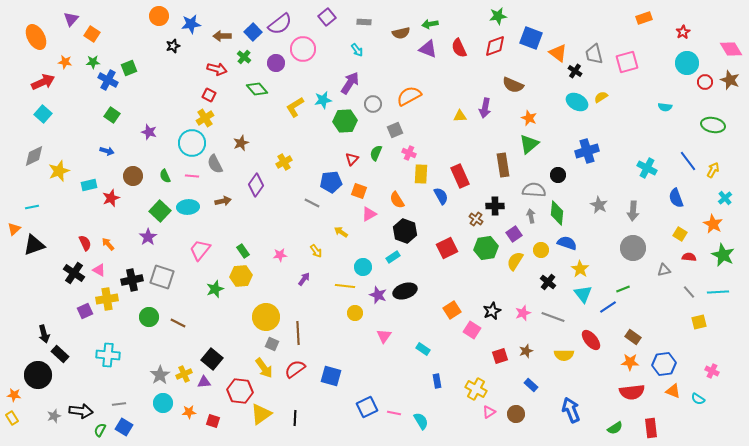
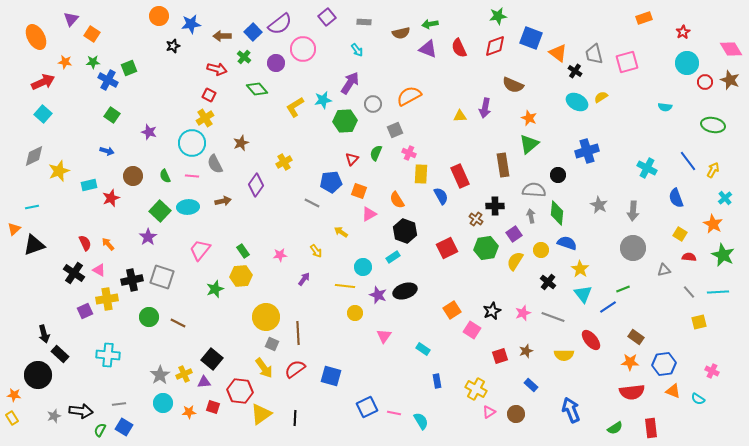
brown rectangle at (633, 337): moved 3 px right
red square at (213, 421): moved 14 px up
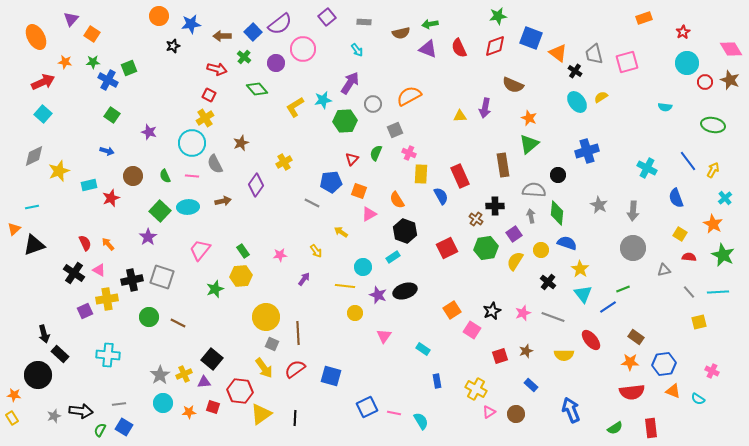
cyan ellipse at (577, 102): rotated 25 degrees clockwise
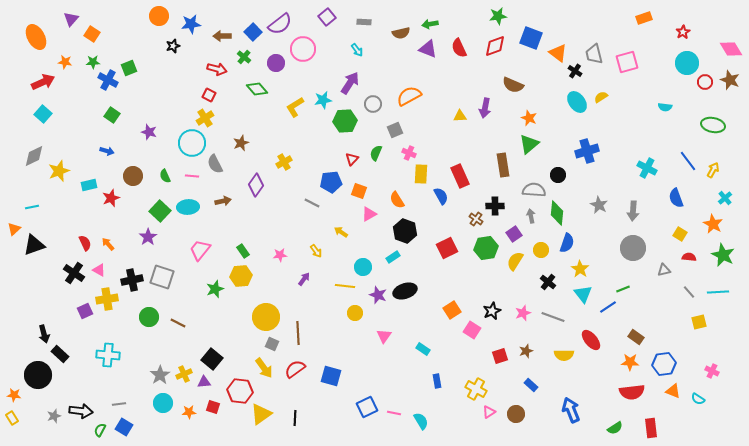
blue semicircle at (567, 243): rotated 90 degrees clockwise
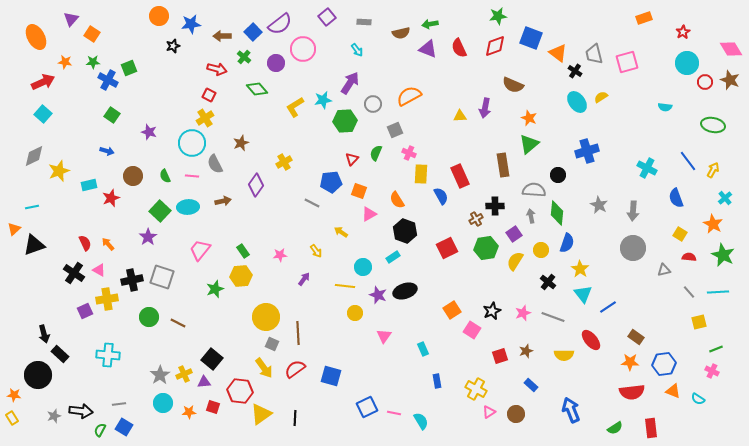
brown cross at (476, 219): rotated 24 degrees clockwise
green line at (623, 289): moved 93 px right, 60 px down
cyan rectangle at (423, 349): rotated 32 degrees clockwise
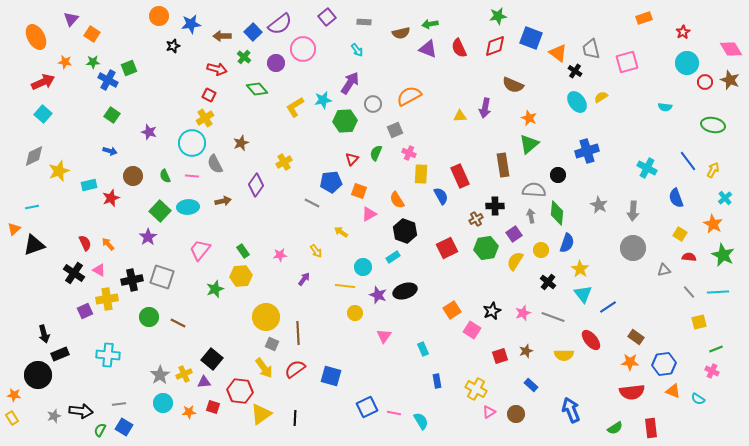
gray trapezoid at (594, 54): moved 3 px left, 5 px up
blue arrow at (107, 151): moved 3 px right
black rectangle at (60, 354): rotated 66 degrees counterclockwise
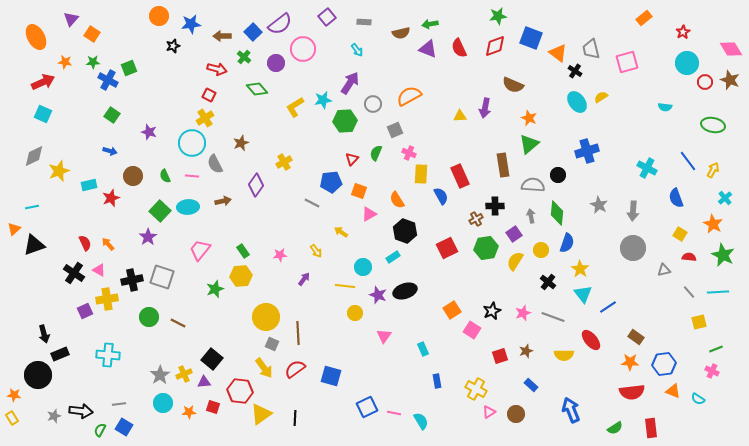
orange rectangle at (644, 18): rotated 21 degrees counterclockwise
cyan square at (43, 114): rotated 18 degrees counterclockwise
gray semicircle at (534, 190): moved 1 px left, 5 px up
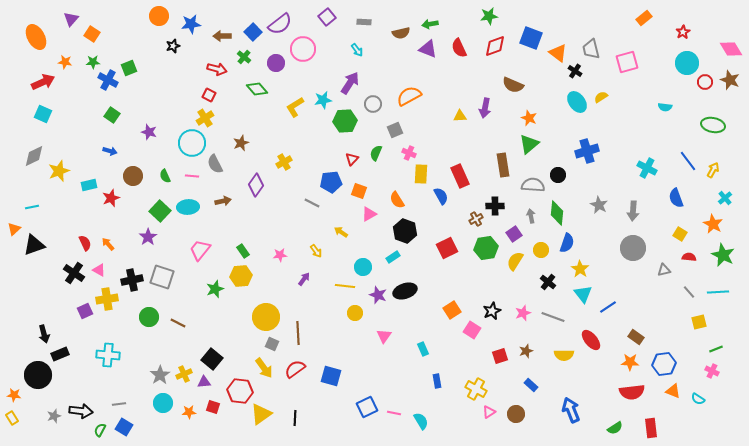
green star at (498, 16): moved 9 px left
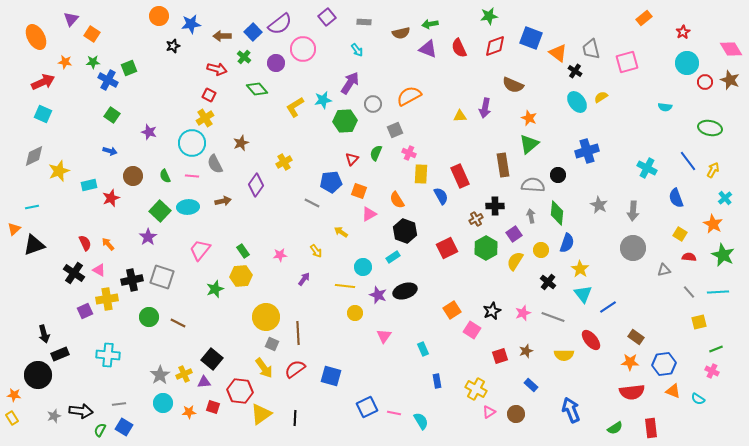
green ellipse at (713, 125): moved 3 px left, 3 px down
green hexagon at (486, 248): rotated 20 degrees counterclockwise
